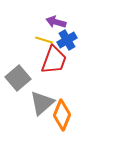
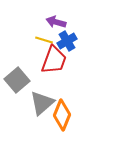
blue cross: moved 1 px down
gray square: moved 1 px left, 2 px down
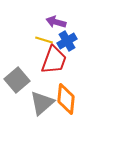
orange diamond: moved 4 px right, 16 px up; rotated 16 degrees counterclockwise
